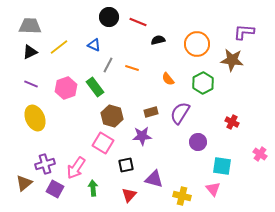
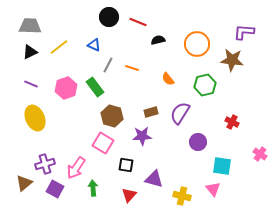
green hexagon: moved 2 px right, 2 px down; rotated 15 degrees clockwise
black square: rotated 21 degrees clockwise
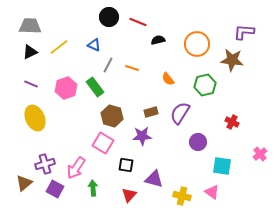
pink cross: rotated 16 degrees clockwise
pink triangle: moved 1 px left, 3 px down; rotated 14 degrees counterclockwise
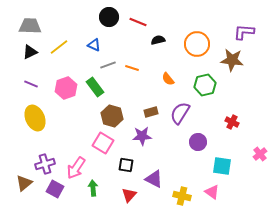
gray line: rotated 42 degrees clockwise
purple triangle: rotated 12 degrees clockwise
